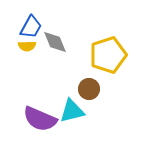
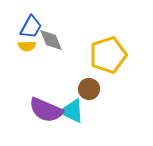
gray diamond: moved 4 px left, 2 px up
cyan triangle: rotated 40 degrees clockwise
purple semicircle: moved 6 px right, 9 px up
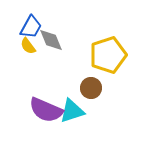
yellow semicircle: moved 1 px right; rotated 54 degrees clockwise
brown circle: moved 2 px right, 1 px up
cyan triangle: rotated 44 degrees counterclockwise
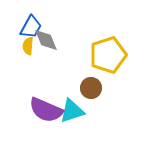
gray diamond: moved 5 px left
yellow semicircle: rotated 42 degrees clockwise
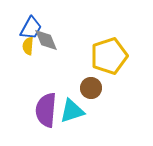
blue trapezoid: moved 1 px down
yellow pentagon: moved 1 px right, 1 px down
purple semicircle: rotated 72 degrees clockwise
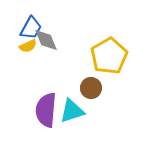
yellow semicircle: rotated 120 degrees counterclockwise
yellow pentagon: rotated 12 degrees counterclockwise
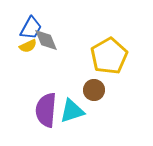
brown circle: moved 3 px right, 2 px down
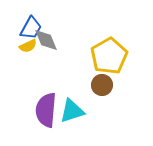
brown circle: moved 8 px right, 5 px up
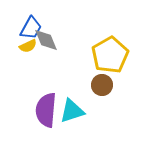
yellow pentagon: moved 1 px right, 1 px up
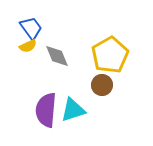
blue trapezoid: rotated 65 degrees counterclockwise
gray diamond: moved 11 px right, 16 px down
cyan triangle: moved 1 px right, 1 px up
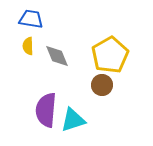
blue trapezoid: moved 9 px up; rotated 45 degrees counterclockwise
yellow semicircle: rotated 114 degrees clockwise
cyan triangle: moved 10 px down
